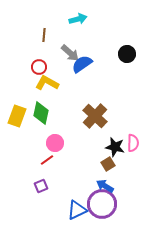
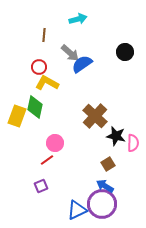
black circle: moved 2 px left, 2 px up
green diamond: moved 6 px left, 6 px up
black star: moved 1 px right, 11 px up
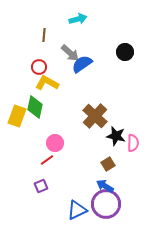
purple circle: moved 4 px right
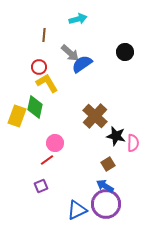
yellow L-shape: rotated 30 degrees clockwise
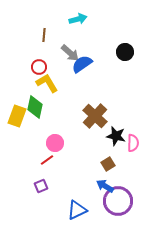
purple circle: moved 12 px right, 3 px up
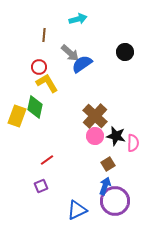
pink circle: moved 40 px right, 7 px up
blue arrow: rotated 78 degrees clockwise
purple circle: moved 3 px left
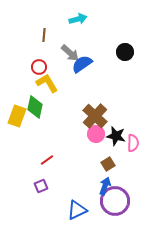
pink circle: moved 1 px right, 2 px up
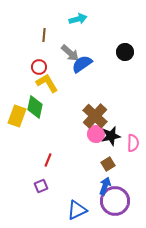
black star: moved 5 px left; rotated 24 degrees counterclockwise
red line: moved 1 px right; rotated 32 degrees counterclockwise
